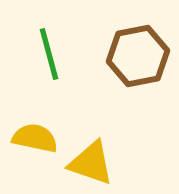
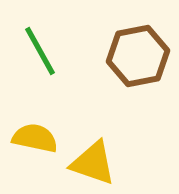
green line: moved 9 px left, 3 px up; rotated 14 degrees counterclockwise
yellow triangle: moved 2 px right
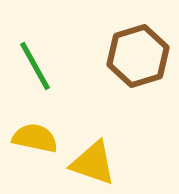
green line: moved 5 px left, 15 px down
brown hexagon: rotated 6 degrees counterclockwise
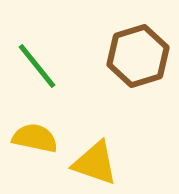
green line: moved 2 px right; rotated 10 degrees counterclockwise
yellow triangle: moved 2 px right
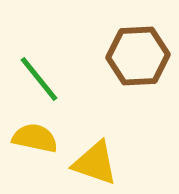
brown hexagon: rotated 14 degrees clockwise
green line: moved 2 px right, 13 px down
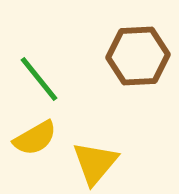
yellow semicircle: rotated 138 degrees clockwise
yellow triangle: rotated 51 degrees clockwise
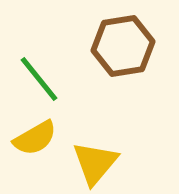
brown hexagon: moved 15 px left, 10 px up; rotated 6 degrees counterclockwise
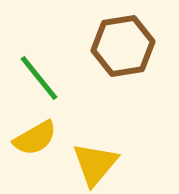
green line: moved 1 px up
yellow triangle: moved 1 px down
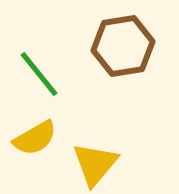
green line: moved 4 px up
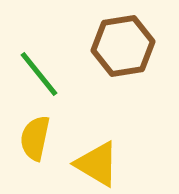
yellow semicircle: rotated 132 degrees clockwise
yellow triangle: moved 2 px right; rotated 39 degrees counterclockwise
